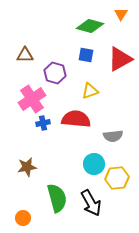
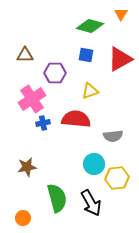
purple hexagon: rotated 15 degrees counterclockwise
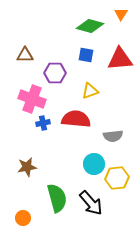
red triangle: rotated 24 degrees clockwise
pink cross: rotated 36 degrees counterclockwise
black arrow: rotated 12 degrees counterclockwise
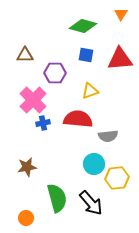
green diamond: moved 7 px left
pink cross: moved 1 px right, 1 px down; rotated 24 degrees clockwise
red semicircle: moved 2 px right
gray semicircle: moved 5 px left
orange circle: moved 3 px right
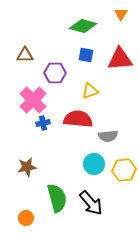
yellow hexagon: moved 7 px right, 8 px up
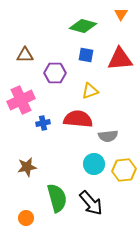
pink cross: moved 12 px left; rotated 20 degrees clockwise
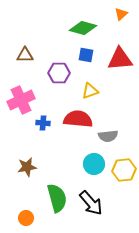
orange triangle: rotated 16 degrees clockwise
green diamond: moved 2 px down
purple hexagon: moved 4 px right
blue cross: rotated 16 degrees clockwise
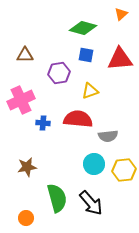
purple hexagon: rotated 10 degrees counterclockwise
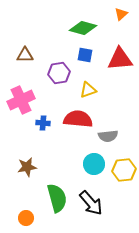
blue square: moved 1 px left
yellow triangle: moved 2 px left, 1 px up
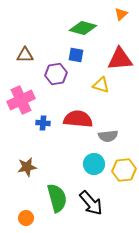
blue square: moved 9 px left
purple hexagon: moved 3 px left, 1 px down
yellow triangle: moved 13 px right, 5 px up; rotated 36 degrees clockwise
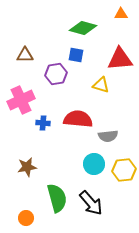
orange triangle: rotated 40 degrees clockwise
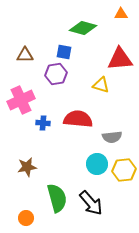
blue square: moved 12 px left, 3 px up
gray semicircle: moved 4 px right, 1 px down
cyan circle: moved 3 px right
